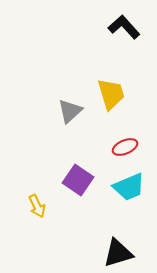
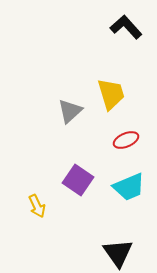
black L-shape: moved 2 px right
red ellipse: moved 1 px right, 7 px up
black triangle: rotated 48 degrees counterclockwise
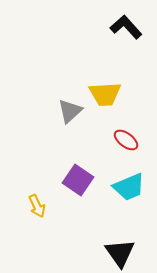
yellow trapezoid: moved 6 px left; rotated 104 degrees clockwise
red ellipse: rotated 60 degrees clockwise
black triangle: moved 2 px right
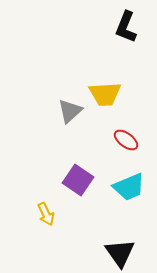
black L-shape: rotated 116 degrees counterclockwise
yellow arrow: moved 9 px right, 8 px down
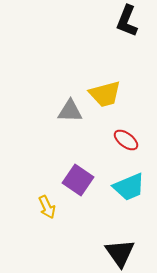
black L-shape: moved 1 px right, 6 px up
yellow trapezoid: rotated 12 degrees counterclockwise
gray triangle: rotated 44 degrees clockwise
yellow arrow: moved 1 px right, 7 px up
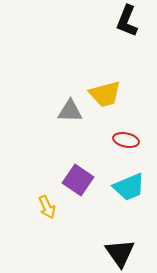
red ellipse: rotated 25 degrees counterclockwise
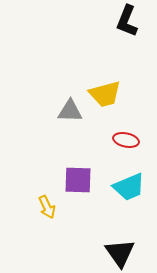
purple square: rotated 32 degrees counterclockwise
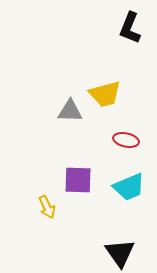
black L-shape: moved 3 px right, 7 px down
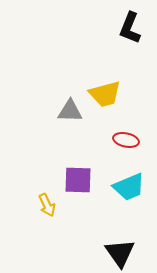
yellow arrow: moved 2 px up
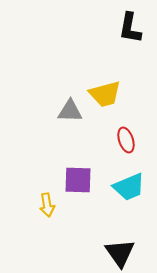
black L-shape: rotated 12 degrees counterclockwise
red ellipse: rotated 60 degrees clockwise
yellow arrow: rotated 15 degrees clockwise
